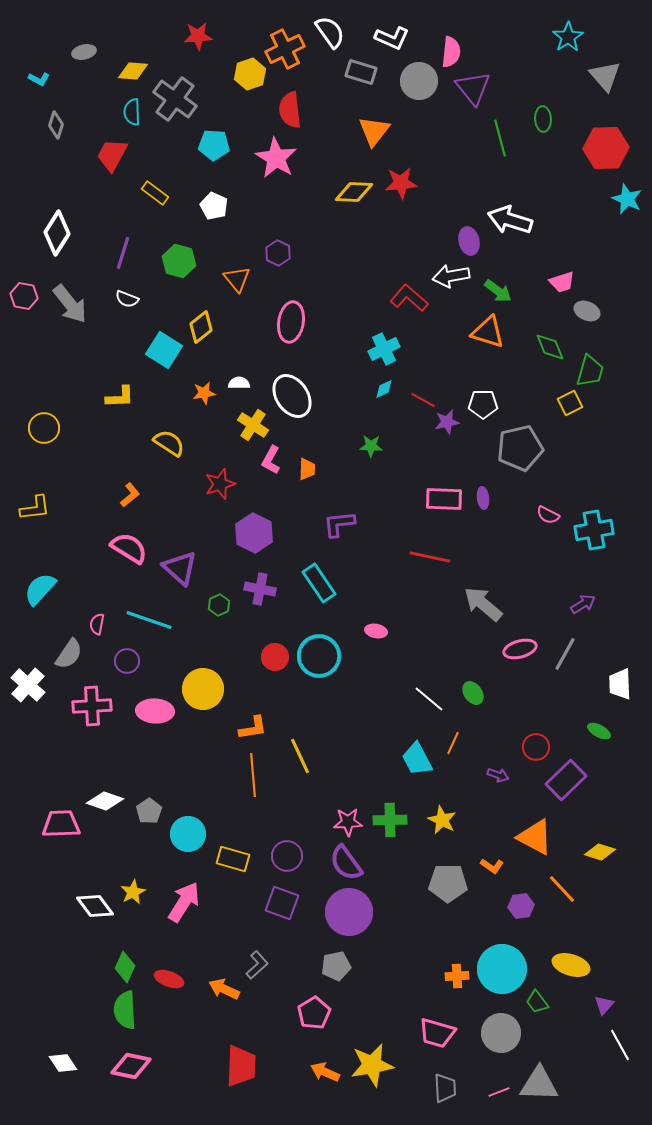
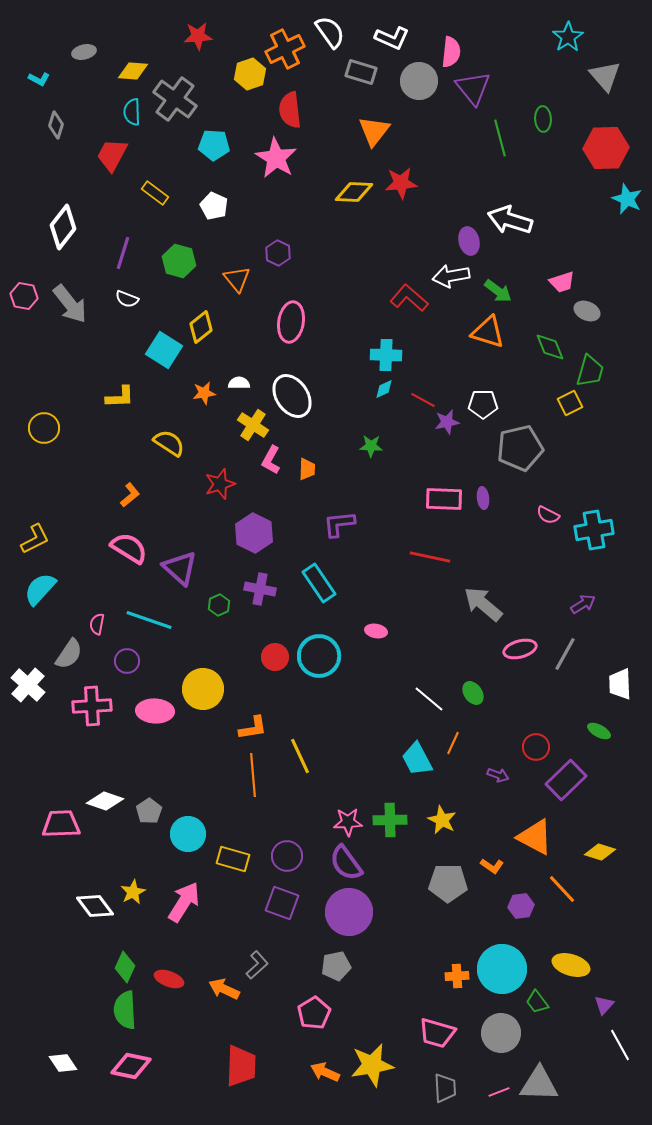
white diamond at (57, 233): moved 6 px right, 6 px up; rotated 6 degrees clockwise
cyan cross at (384, 349): moved 2 px right, 6 px down; rotated 28 degrees clockwise
yellow L-shape at (35, 508): moved 31 px down; rotated 20 degrees counterclockwise
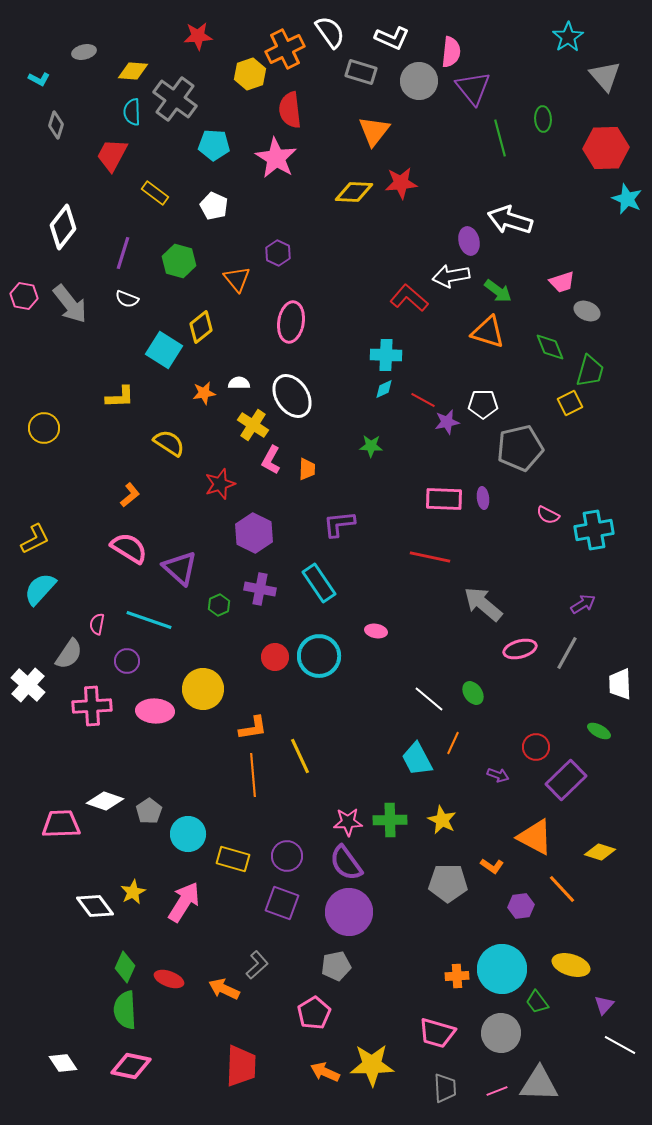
gray line at (565, 654): moved 2 px right, 1 px up
white line at (620, 1045): rotated 32 degrees counterclockwise
yellow star at (372, 1065): rotated 9 degrees clockwise
pink line at (499, 1092): moved 2 px left, 1 px up
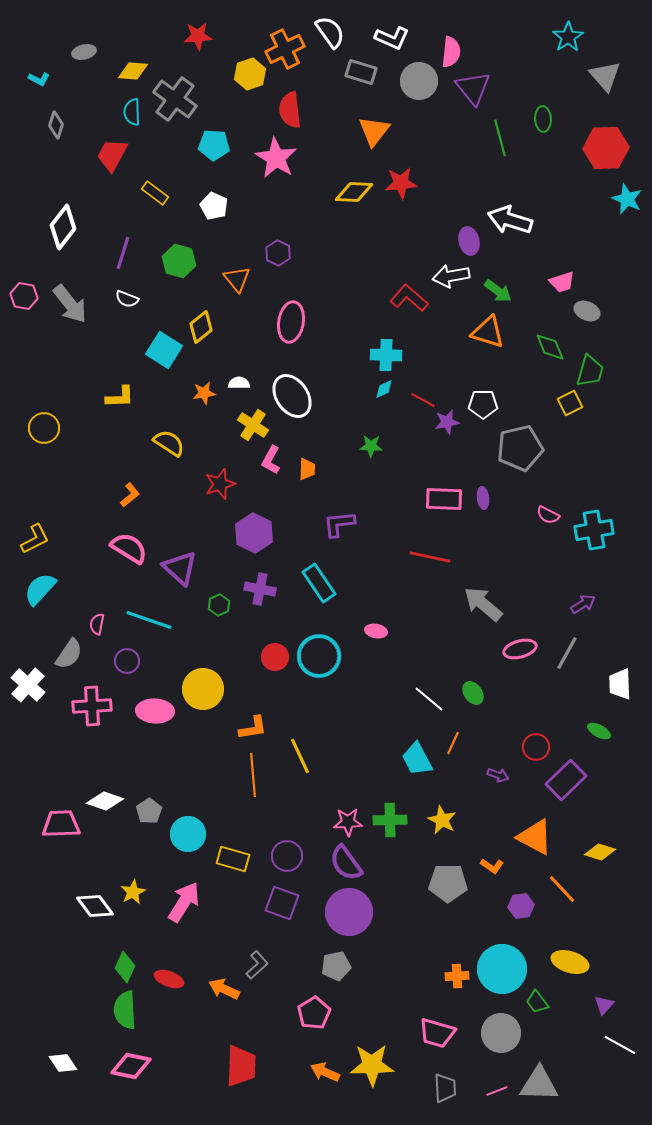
yellow ellipse at (571, 965): moved 1 px left, 3 px up
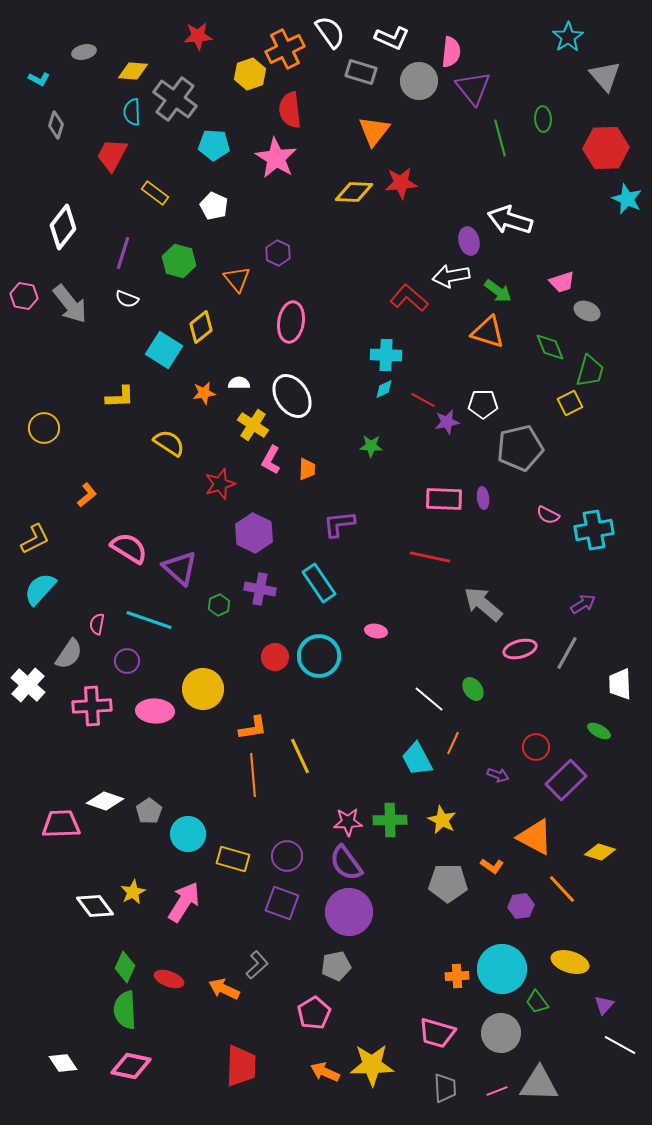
orange L-shape at (130, 495): moved 43 px left
green ellipse at (473, 693): moved 4 px up
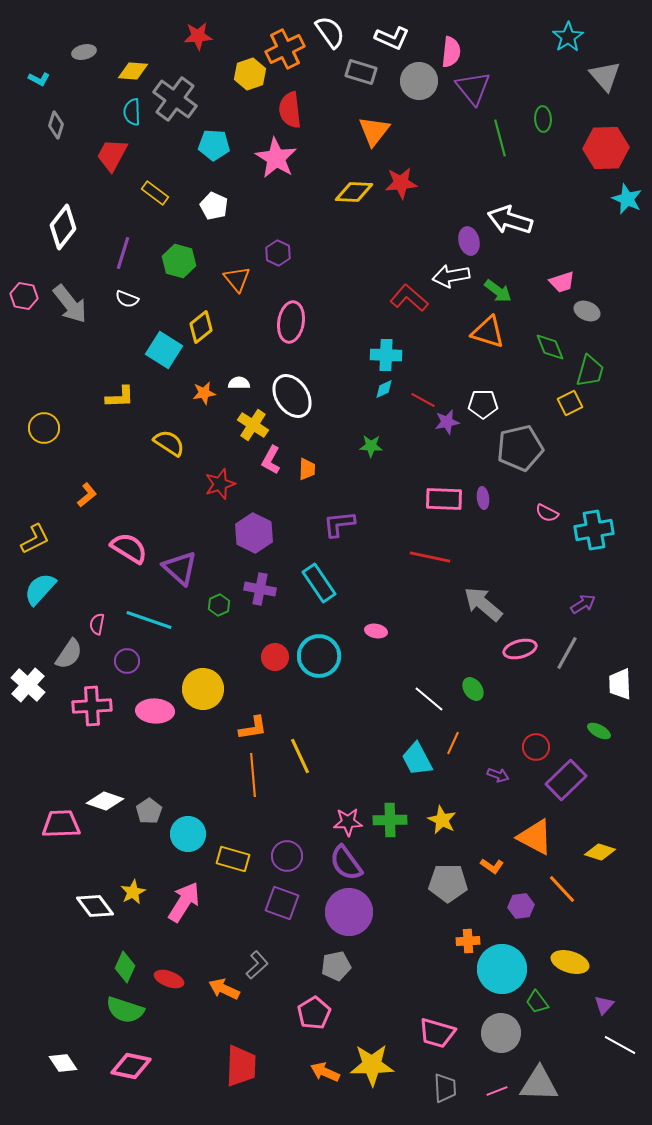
pink semicircle at (548, 515): moved 1 px left, 2 px up
orange cross at (457, 976): moved 11 px right, 35 px up
green semicircle at (125, 1010): rotated 69 degrees counterclockwise
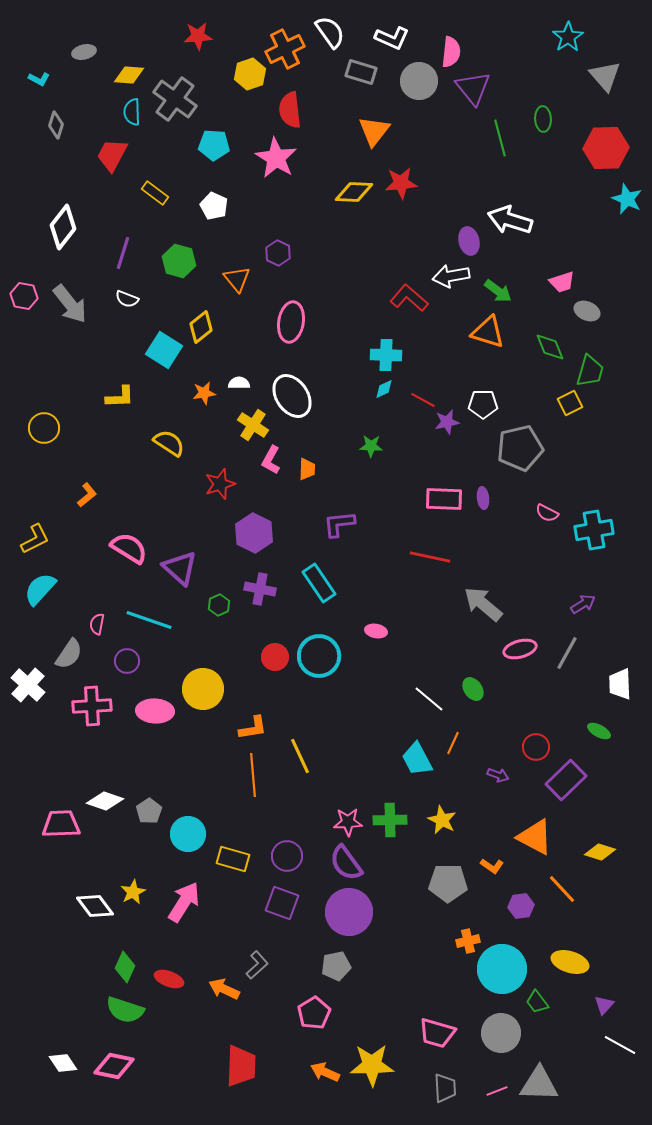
yellow diamond at (133, 71): moved 4 px left, 4 px down
orange cross at (468, 941): rotated 10 degrees counterclockwise
pink diamond at (131, 1066): moved 17 px left
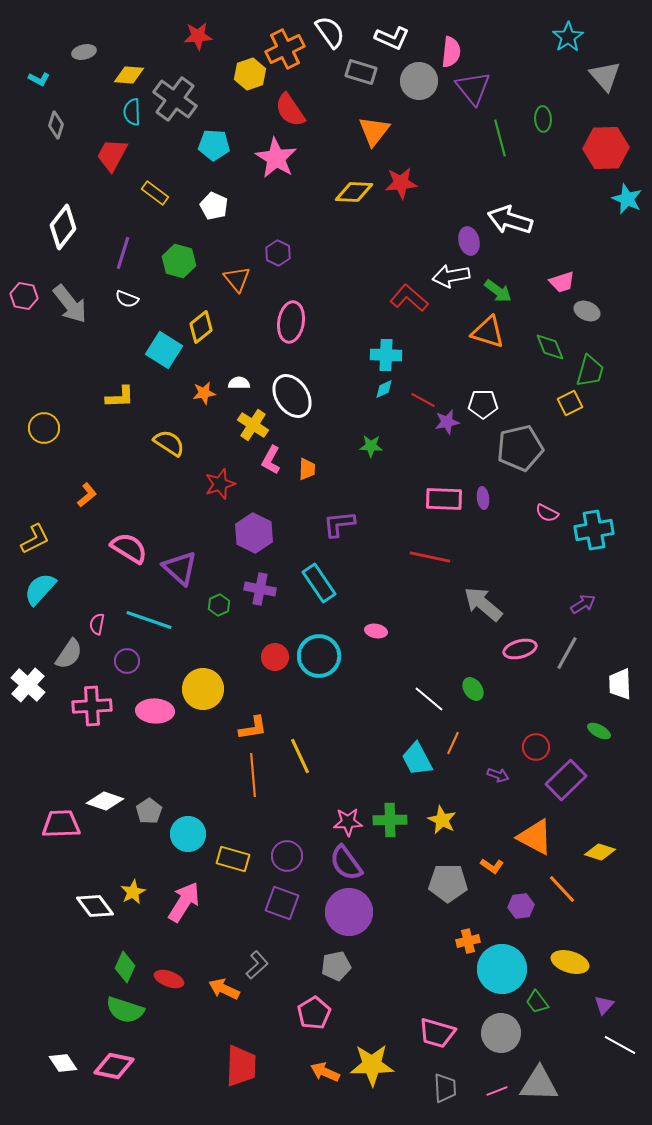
red semicircle at (290, 110): rotated 27 degrees counterclockwise
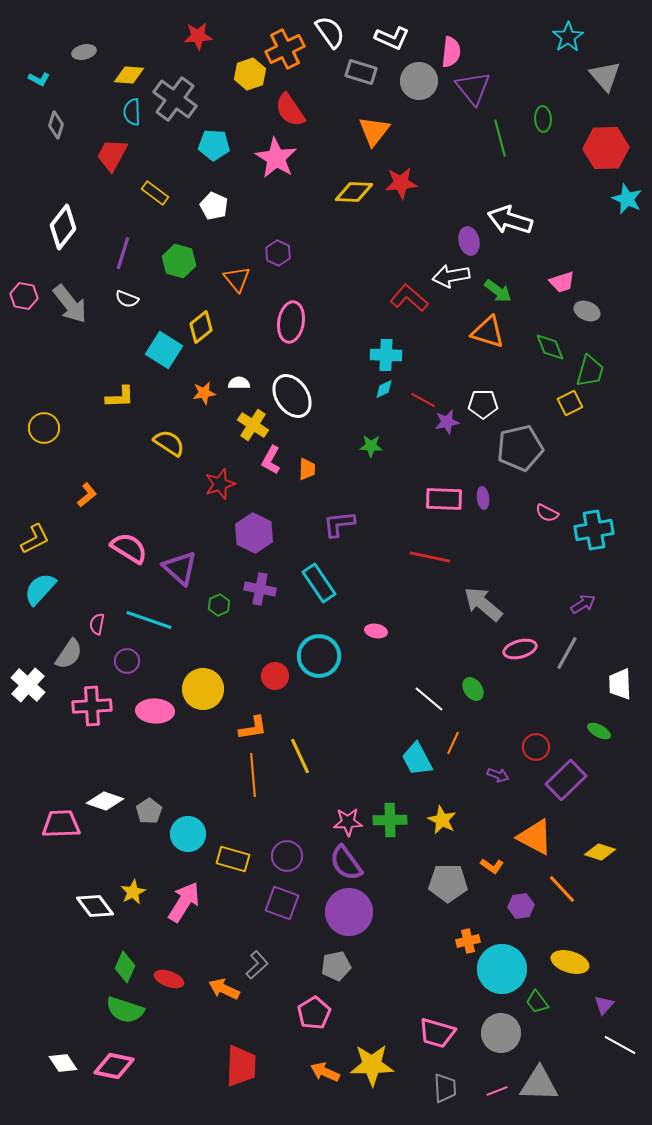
red circle at (275, 657): moved 19 px down
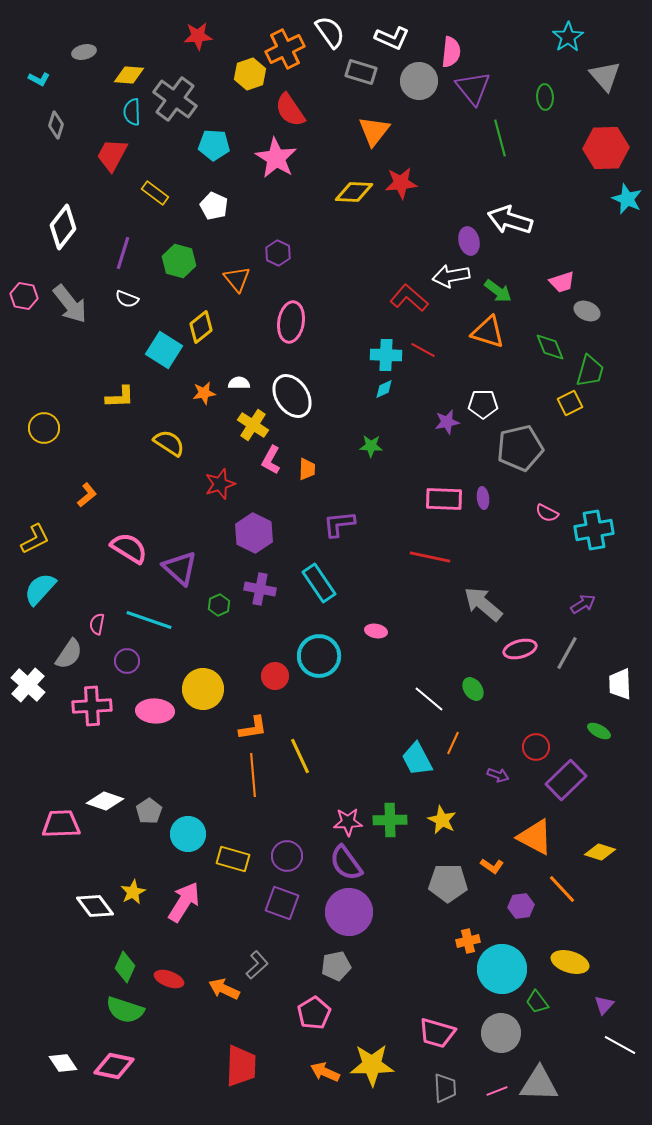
green ellipse at (543, 119): moved 2 px right, 22 px up
red line at (423, 400): moved 50 px up
